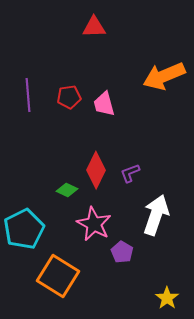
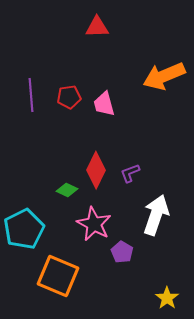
red triangle: moved 3 px right
purple line: moved 3 px right
orange square: rotated 9 degrees counterclockwise
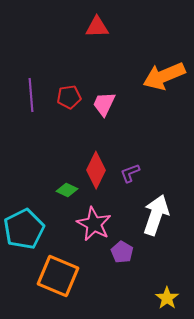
pink trapezoid: rotated 40 degrees clockwise
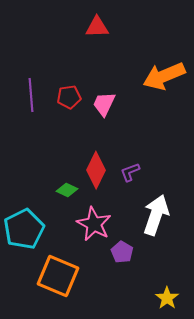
purple L-shape: moved 1 px up
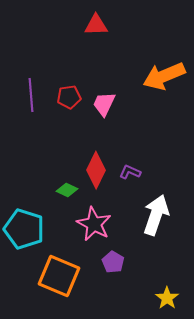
red triangle: moved 1 px left, 2 px up
purple L-shape: rotated 45 degrees clockwise
cyan pentagon: rotated 27 degrees counterclockwise
purple pentagon: moved 9 px left, 10 px down
orange square: moved 1 px right
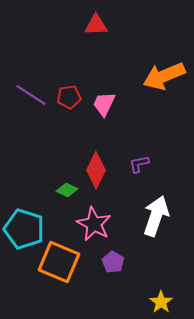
purple line: rotated 52 degrees counterclockwise
purple L-shape: moved 9 px right, 8 px up; rotated 35 degrees counterclockwise
white arrow: moved 1 px down
orange square: moved 14 px up
yellow star: moved 6 px left, 4 px down
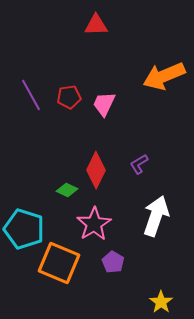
purple line: rotated 28 degrees clockwise
purple L-shape: rotated 20 degrees counterclockwise
pink star: rotated 12 degrees clockwise
orange square: moved 1 px down
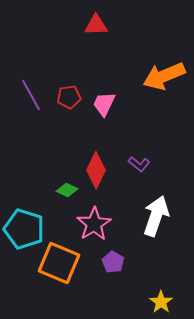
purple L-shape: rotated 110 degrees counterclockwise
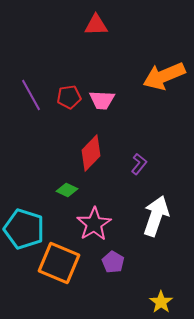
pink trapezoid: moved 2 px left, 4 px up; rotated 112 degrees counterclockwise
purple L-shape: rotated 90 degrees counterclockwise
red diamond: moved 5 px left, 17 px up; rotated 18 degrees clockwise
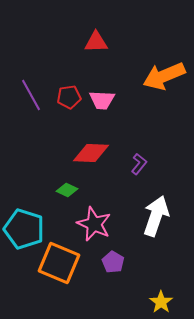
red triangle: moved 17 px down
red diamond: rotated 48 degrees clockwise
pink star: rotated 16 degrees counterclockwise
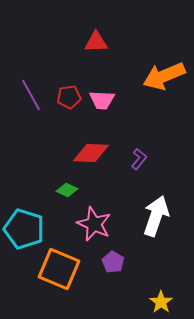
purple L-shape: moved 5 px up
orange square: moved 6 px down
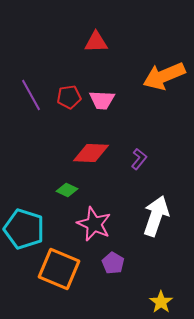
purple pentagon: moved 1 px down
